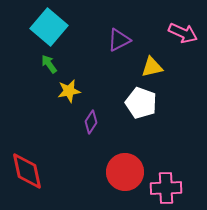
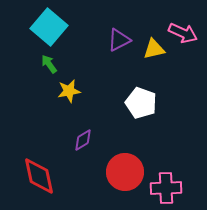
yellow triangle: moved 2 px right, 18 px up
purple diamond: moved 8 px left, 18 px down; rotated 25 degrees clockwise
red diamond: moved 12 px right, 5 px down
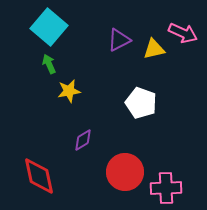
green arrow: rotated 12 degrees clockwise
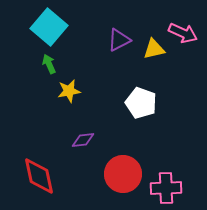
purple diamond: rotated 25 degrees clockwise
red circle: moved 2 px left, 2 px down
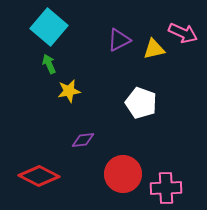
red diamond: rotated 51 degrees counterclockwise
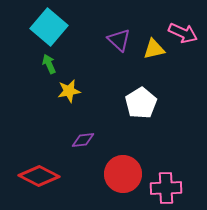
purple triangle: rotated 50 degrees counterclockwise
white pentagon: rotated 20 degrees clockwise
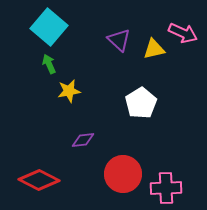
red diamond: moved 4 px down
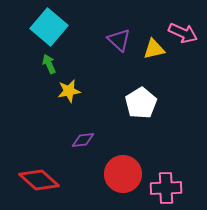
red diamond: rotated 15 degrees clockwise
